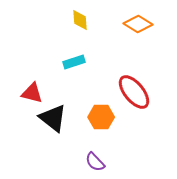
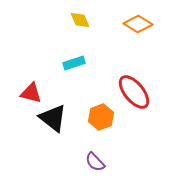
yellow diamond: rotated 20 degrees counterclockwise
cyan rectangle: moved 1 px down
red triangle: moved 1 px left
orange hexagon: rotated 20 degrees counterclockwise
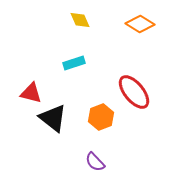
orange diamond: moved 2 px right
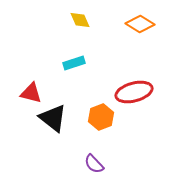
red ellipse: rotated 66 degrees counterclockwise
purple semicircle: moved 1 px left, 2 px down
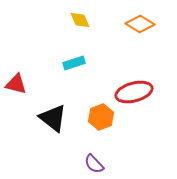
red triangle: moved 15 px left, 9 px up
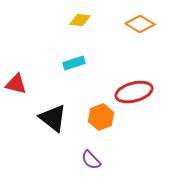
yellow diamond: rotated 60 degrees counterclockwise
purple semicircle: moved 3 px left, 4 px up
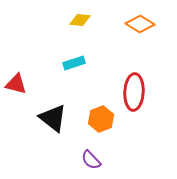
red ellipse: rotated 72 degrees counterclockwise
orange hexagon: moved 2 px down
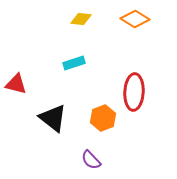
yellow diamond: moved 1 px right, 1 px up
orange diamond: moved 5 px left, 5 px up
orange hexagon: moved 2 px right, 1 px up
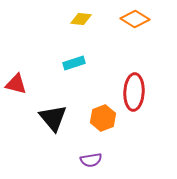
black triangle: rotated 12 degrees clockwise
purple semicircle: rotated 55 degrees counterclockwise
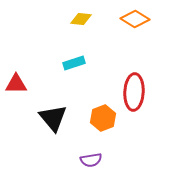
red triangle: rotated 15 degrees counterclockwise
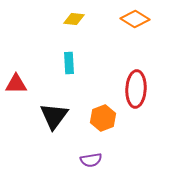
yellow diamond: moved 7 px left
cyan rectangle: moved 5 px left; rotated 75 degrees counterclockwise
red ellipse: moved 2 px right, 3 px up
black triangle: moved 1 px right, 2 px up; rotated 16 degrees clockwise
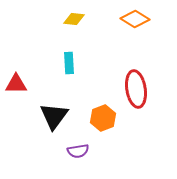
red ellipse: rotated 12 degrees counterclockwise
purple semicircle: moved 13 px left, 9 px up
